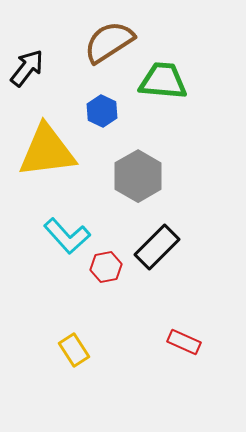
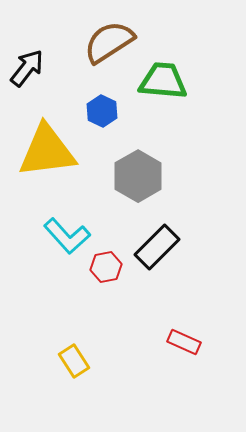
yellow rectangle: moved 11 px down
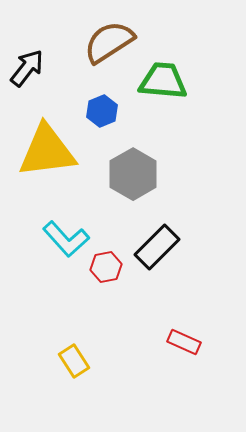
blue hexagon: rotated 12 degrees clockwise
gray hexagon: moved 5 px left, 2 px up
cyan L-shape: moved 1 px left, 3 px down
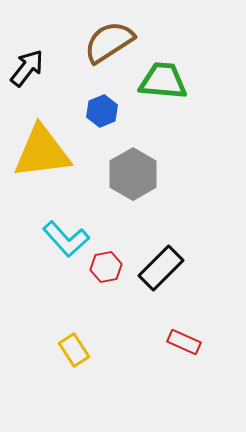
yellow triangle: moved 5 px left, 1 px down
black rectangle: moved 4 px right, 21 px down
yellow rectangle: moved 11 px up
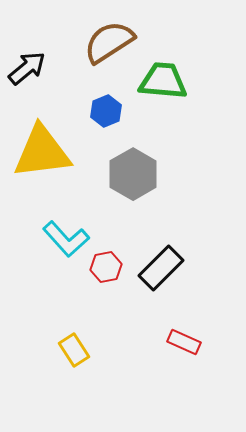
black arrow: rotated 12 degrees clockwise
blue hexagon: moved 4 px right
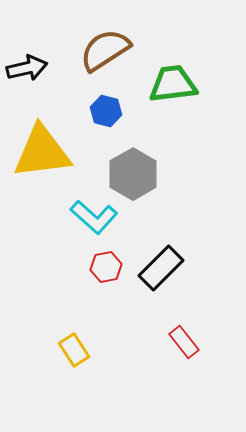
brown semicircle: moved 4 px left, 8 px down
black arrow: rotated 27 degrees clockwise
green trapezoid: moved 10 px right, 3 px down; rotated 12 degrees counterclockwise
blue hexagon: rotated 24 degrees counterclockwise
cyan L-shape: moved 28 px right, 22 px up; rotated 6 degrees counterclockwise
red rectangle: rotated 28 degrees clockwise
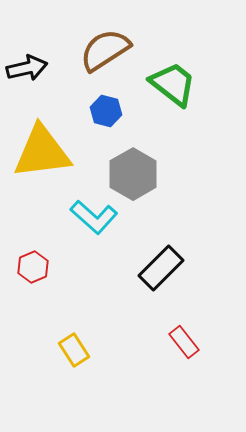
green trapezoid: rotated 45 degrees clockwise
red hexagon: moved 73 px left; rotated 12 degrees counterclockwise
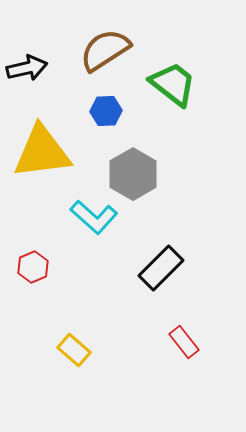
blue hexagon: rotated 16 degrees counterclockwise
yellow rectangle: rotated 16 degrees counterclockwise
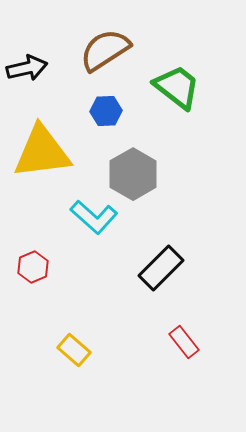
green trapezoid: moved 4 px right, 3 px down
